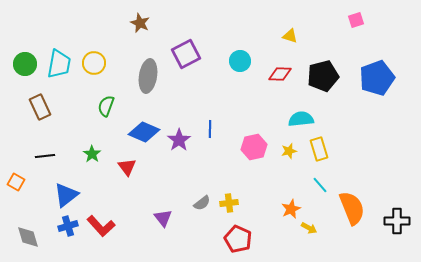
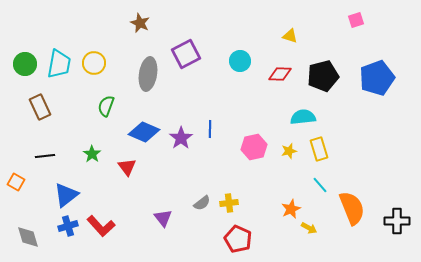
gray ellipse: moved 2 px up
cyan semicircle: moved 2 px right, 2 px up
purple star: moved 2 px right, 2 px up
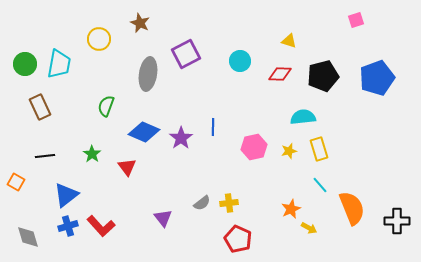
yellow triangle: moved 1 px left, 5 px down
yellow circle: moved 5 px right, 24 px up
blue line: moved 3 px right, 2 px up
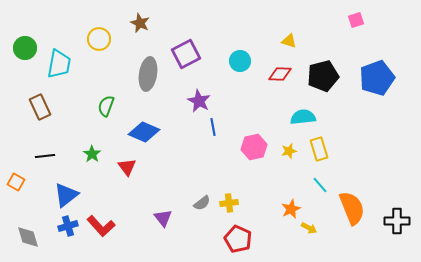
green circle: moved 16 px up
blue line: rotated 12 degrees counterclockwise
purple star: moved 18 px right, 37 px up; rotated 10 degrees counterclockwise
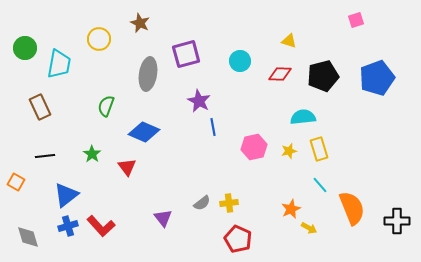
purple square: rotated 12 degrees clockwise
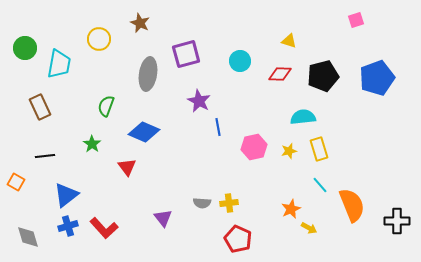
blue line: moved 5 px right
green star: moved 10 px up
gray semicircle: rotated 42 degrees clockwise
orange semicircle: moved 3 px up
red L-shape: moved 3 px right, 2 px down
